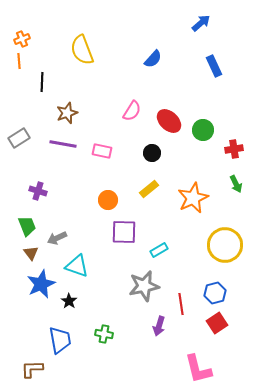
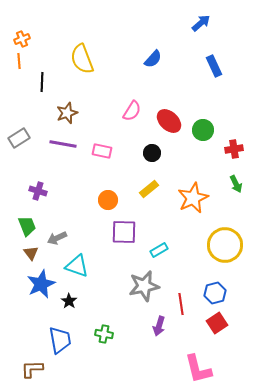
yellow semicircle: moved 9 px down
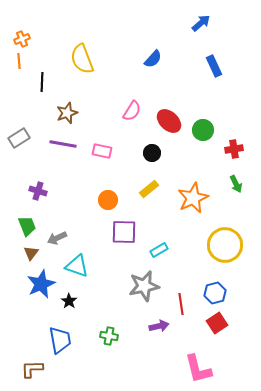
brown triangle: rotated 14 degrees clockwise
purple arrow: rotated 120 degrees counterclockwise
green cross: moved 5 px right, 2 px down
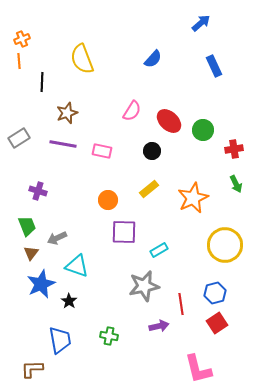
black circle: moved 2 px up
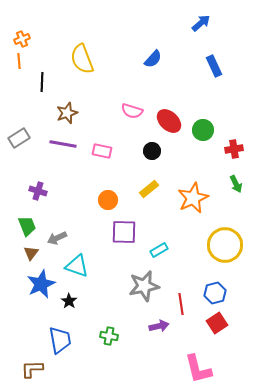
pink semicircle: rotated 75 degrees clockwise
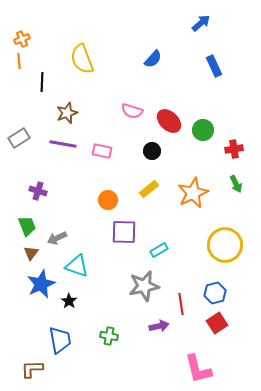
orange star: moved 5 px up
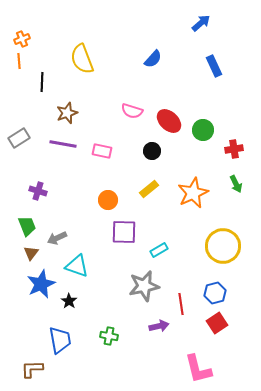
yellow circle: moved 2 px left, 1 px down
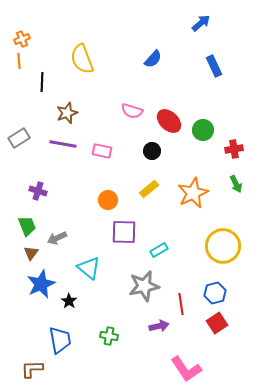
cyan triangle: moved 12 px right, 2 px down; rotated 20 degrees clockwise
pink L-shape: moved 12 px left; rotated 20 degrees counterclockwise
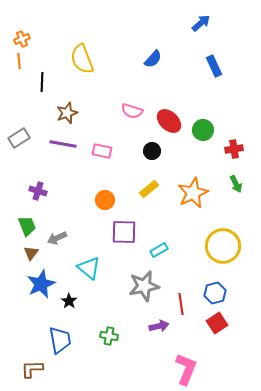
orange circle: moved 3 px left
pink L-shape: rotated 124 degrees counterclockwise
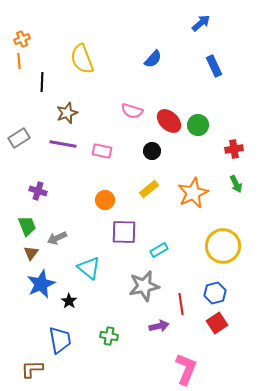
green circle: moved 5 px left, 5 px up
